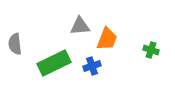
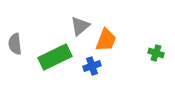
gray triangle: rotated 35 degrees counterclockwise
orange trapezoid: moved 1 px left, 1 px down
green cross: moved 5 px right, 3 px down
green rectangle: moved 1 px right, 6 px up
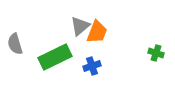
orange trapezoid: moved 9 px left, 8 px up
gray semicircle: rotated 10 degrees counterclockwise
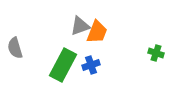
gray triangle: rotated 20 degrees clockwise
gray semicircle: moved 4 px down
green rectangle: moved 8 px right, 8 px down; rotated 36 degrees counterclockwise
blue cross: moved 1 px left, 1 px up
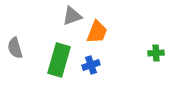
gray triangle: moved 8 px left, 10 px up
green cross: rotated 21 degrees counterclockwise
green rectangle: moved 4 px left, 5 px up; rotated 12 degrees counterclockwise
